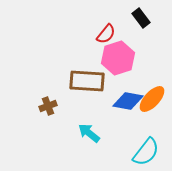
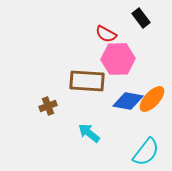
red semicircle: rotated 80 degrees clockwise
pink hexagon: moved 1 px down; rotated 16 degrees clockwise
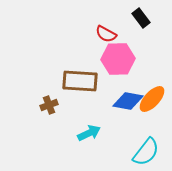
brown rectangle: moved 7 px left
brown cross: moved 1 px right, 1 px up
cyan arrow: rotated 115 degrees clockwise
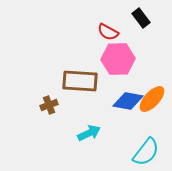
red semicircle: moved 2 px right, 2 px up
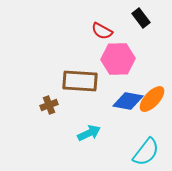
red semicircle: moved 6 px left, 1 px up
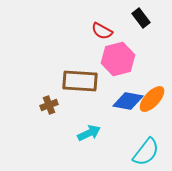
pink hexagon: rotated 12 degrees counterclockwise
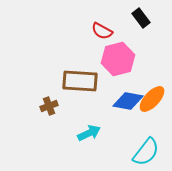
brown cross: moved 1 px down
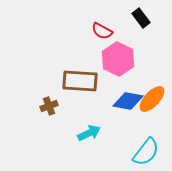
pink hexagon: rotated 20 degrees counterclockwise
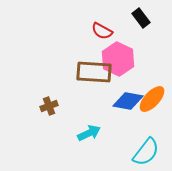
brown rectangle: moved 14 px right, 9 px up
